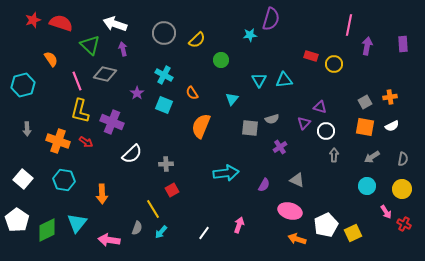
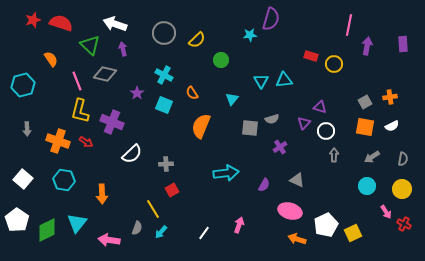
cyan triangle at (259, 80): moved 2 px right, 1 px down
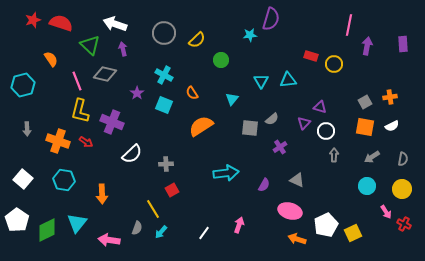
cyan triangle at (284, 80): moved 4 px right
gray semicircle at (272, 119): rotated 24 degrees counterclockwise
orange semicircle at (201, 126): rotated 35 degrees clockwise
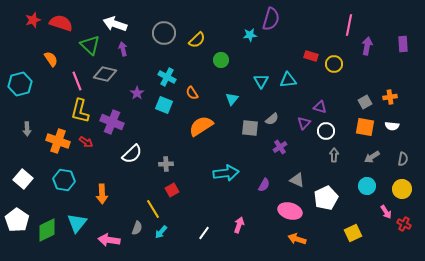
cyan cross at (164, 75): moved 3 px right, 2 px down
cyan hexagon at (23, 85): moved 3 px left, 1 px up
white semicircle at (392, 126): rotated 32 degrees clockwise
white pentagon at (326, 225): moved 27 px up
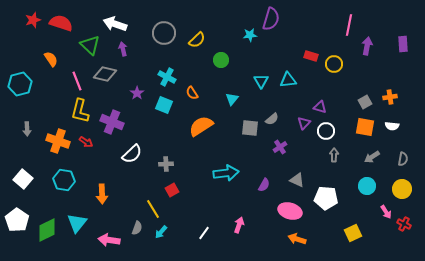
white pentagon at (326, 198): rotated 30 degrees clockwise
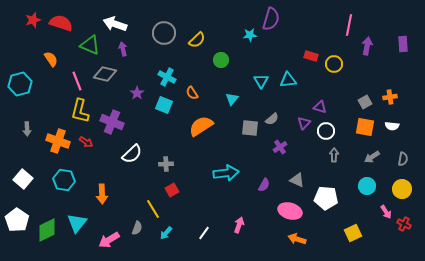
green triangle at (90, 45): rotated 20 degrees counterclockwise
cyan arrow at (161, 232): moved 5 px right, 1 px down
pink arrow at (109, 240): rotated 40 degrees counterclockwise
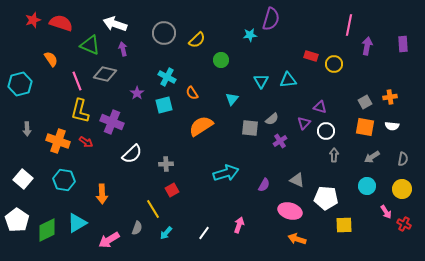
cyan square at (164, 105): rotated 36 degrees counterclockwise
purple cross at (280, 147): moved 6 px up
cyan arrow at (226, 173): rotated 10 degrees counterclockwise
cyan triangle at (77, 223): rotated 20 degrees clockwise
yellow square at (353, 233): moved 9 px left, 8 px up; rotated 24 degrees clockwise
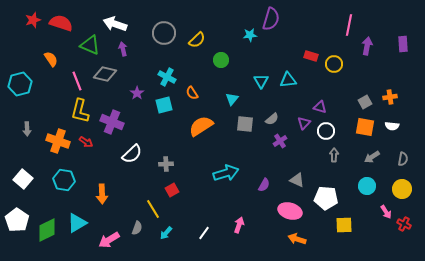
gray square at (250, 128): moved 5 px left, 4 px up
